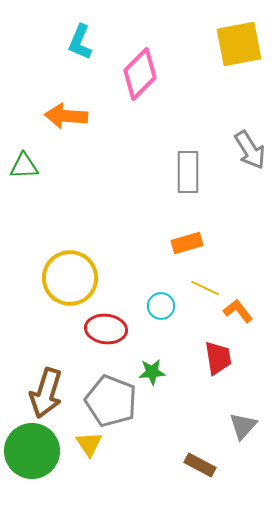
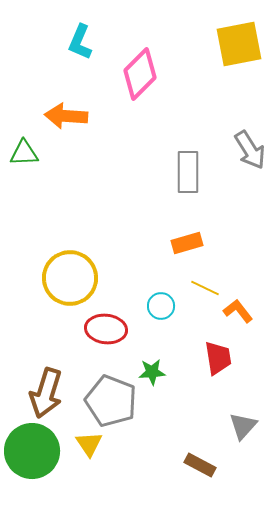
green triangle: moved 13 px up
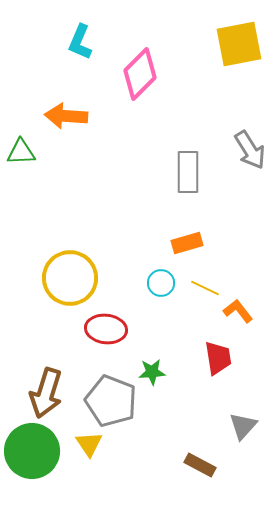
green triangle: moved 3 px left, 1 px up
cyan circle: moved 23 px up
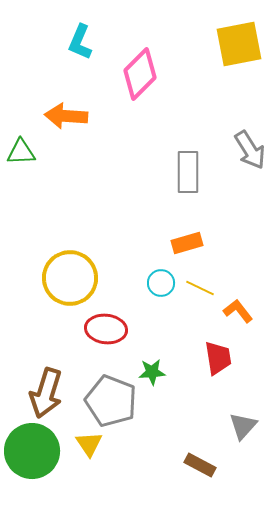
yellow line: moved 5 px left
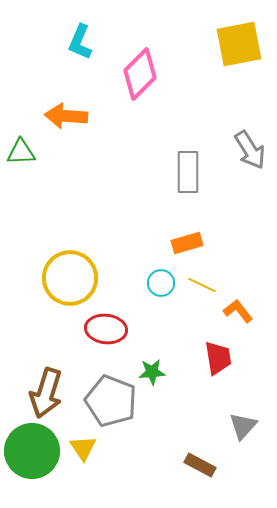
yellow line: moved 2 px right, 3 px up
yellow triangle: moved 6 px left, 4 px down
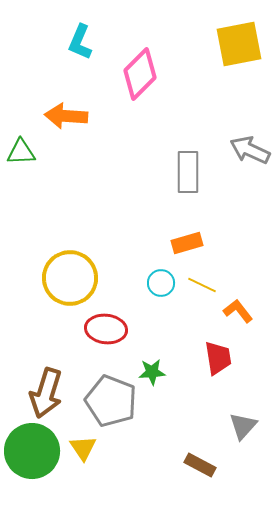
gray arrow: rotated 147 degrees clockwise
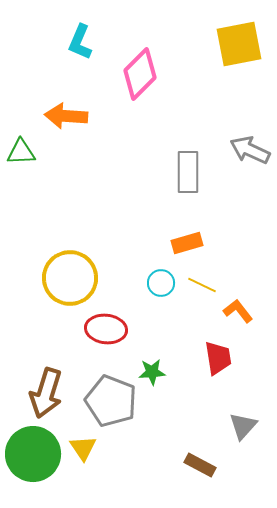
green circle: moved 1 px right, 3 px down
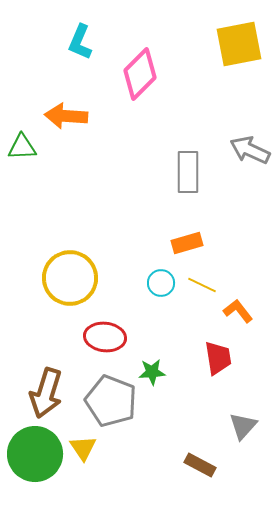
green triangle: moved 1 px right, 5 px up
red ellipse: moved 1 px left, 8 px down
green circle: moved 2 px right
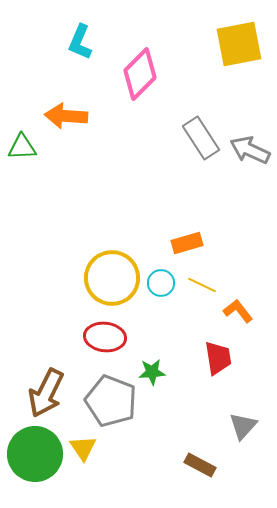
gray rectangle: moved 13 px right, 34 px up; rotated 33 degrees counterclockwise
yellow circle: moved 42 px right
brown arrow: rotated 9 degrees clockwise
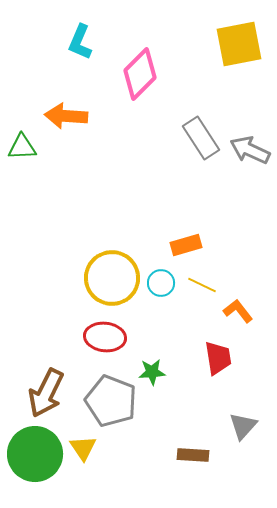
orange rectangle: moved 1 px left, 2 px down
brown rectangle: moved 7 px left, 10 px up; rotated 24 degrees counterclockwise
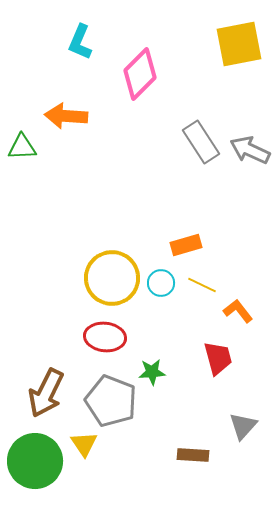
gray rectangle: moved 4 px down
red trapezoid: rotated 6 degrees counterclockwise
yellow triangle: moved 1 px right, 4 px up
green circle: moved 7 px down
